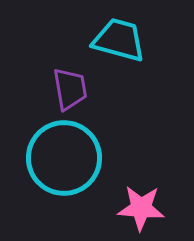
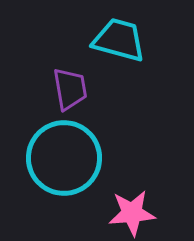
pink star: moved 9 px left, 5 px down; rotated 9 degrees counterclockwise
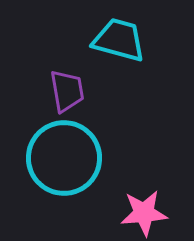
purple trapezoid: moved 3 px left, 2 px down
pink star: moved 12 px right
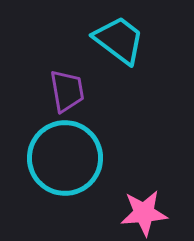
cyan trapezoid: rotated 22 degrees clockwise
cyan circle: moved 1 px right
